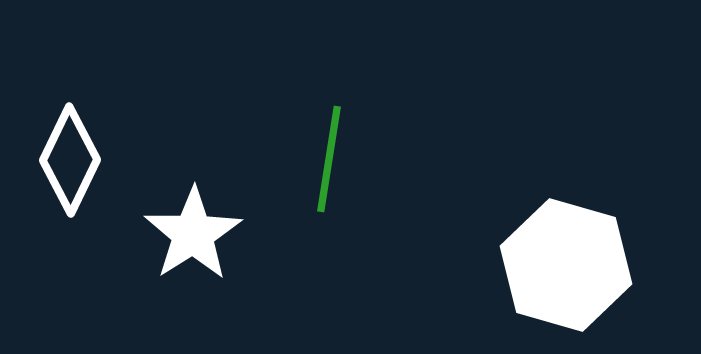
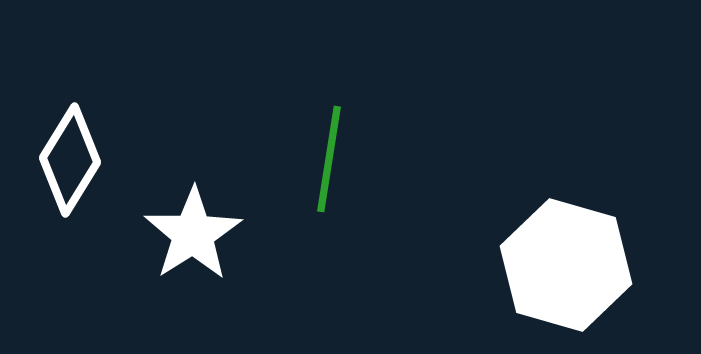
white diamond: rotated 6 degrees clockwise
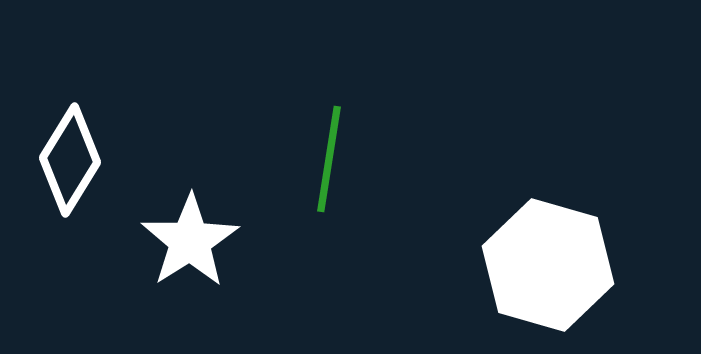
white star: moved 3 px left, 7 px down
white hexagon: moved 18 px left
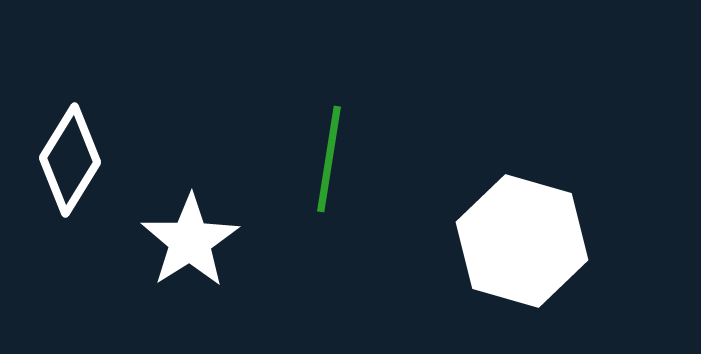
white hexagon: moved 26 px left, 24 px up
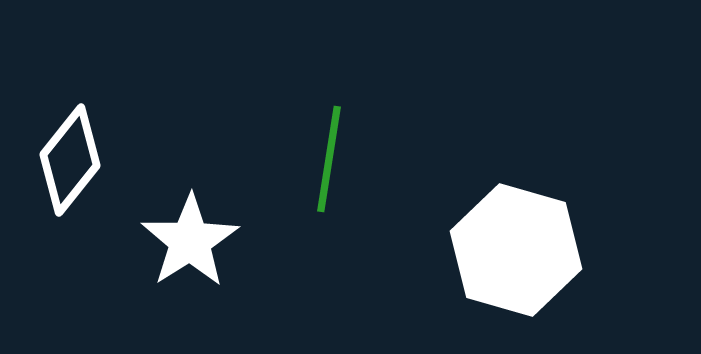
white diamond: rotated 7 degrees clockwise
white hexagon: moved 6 px left, 9 px down
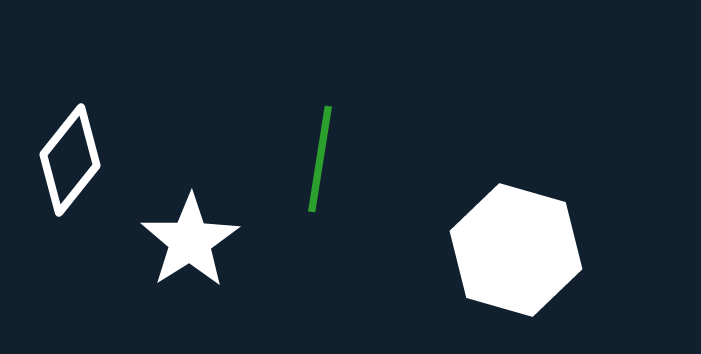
green line: moved 9 px left
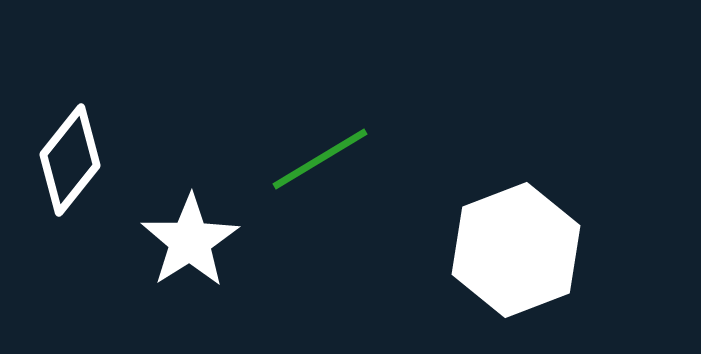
green line: rotated 50 degrees clockwise
white hexagon: rotated 23 degrees clockwise
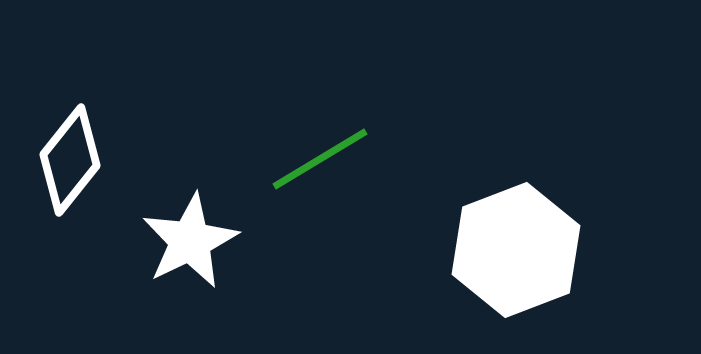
white star: rotated 6 degrees clockwise
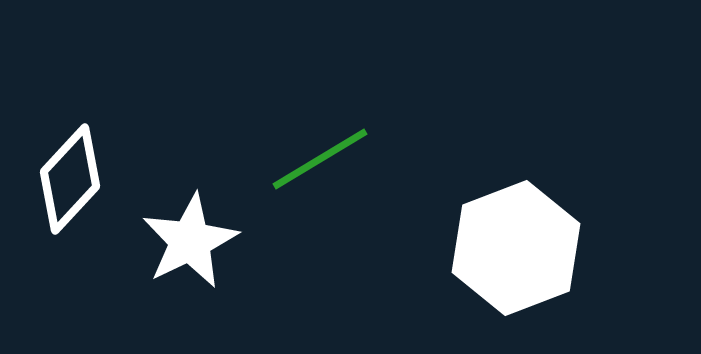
white diamond: moved 19 px down; rotated 4 degrees clockwise
white hexagon: moved 2 px up
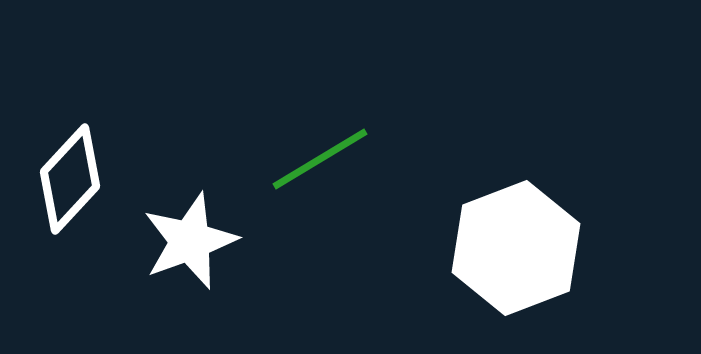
white star: rotated 6 degrees clockwise
